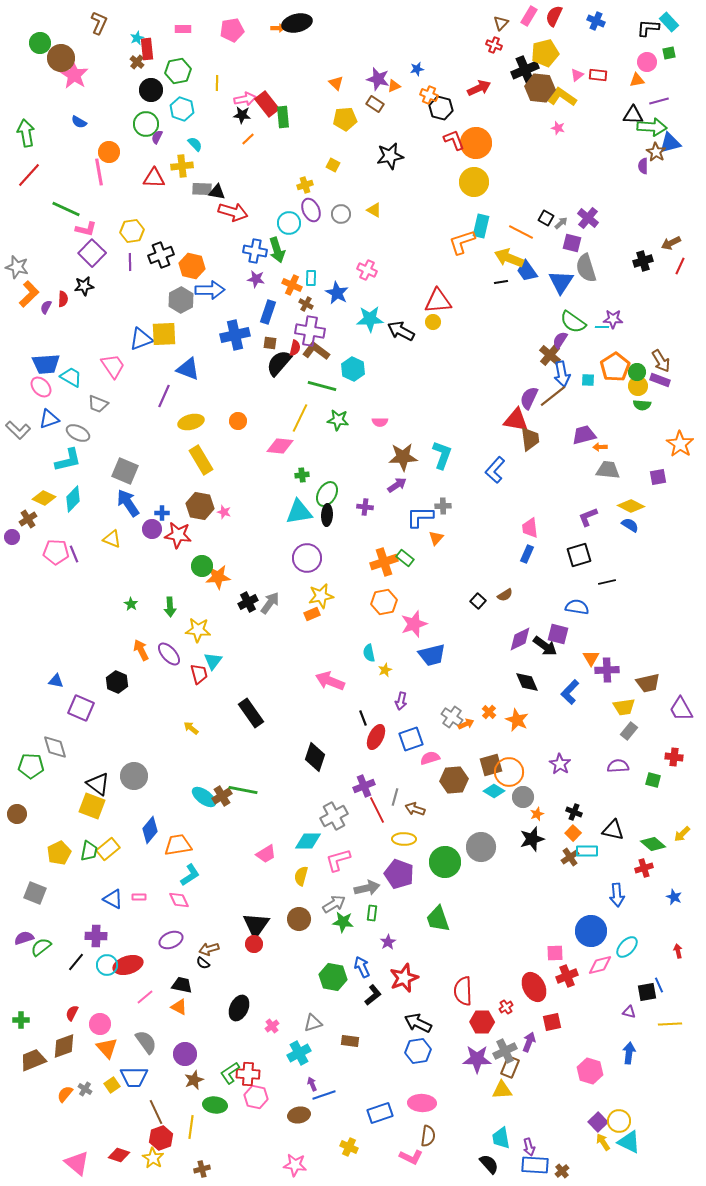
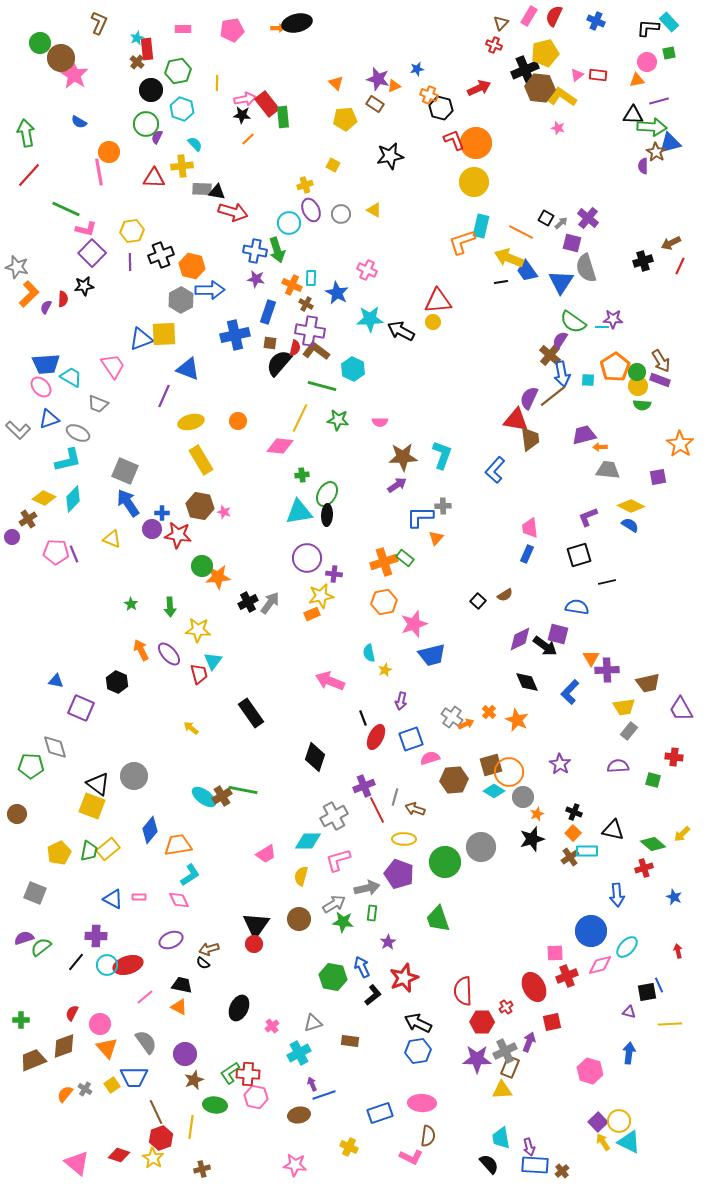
purple cross at (365, 507): moved 31 px left, 67 px down
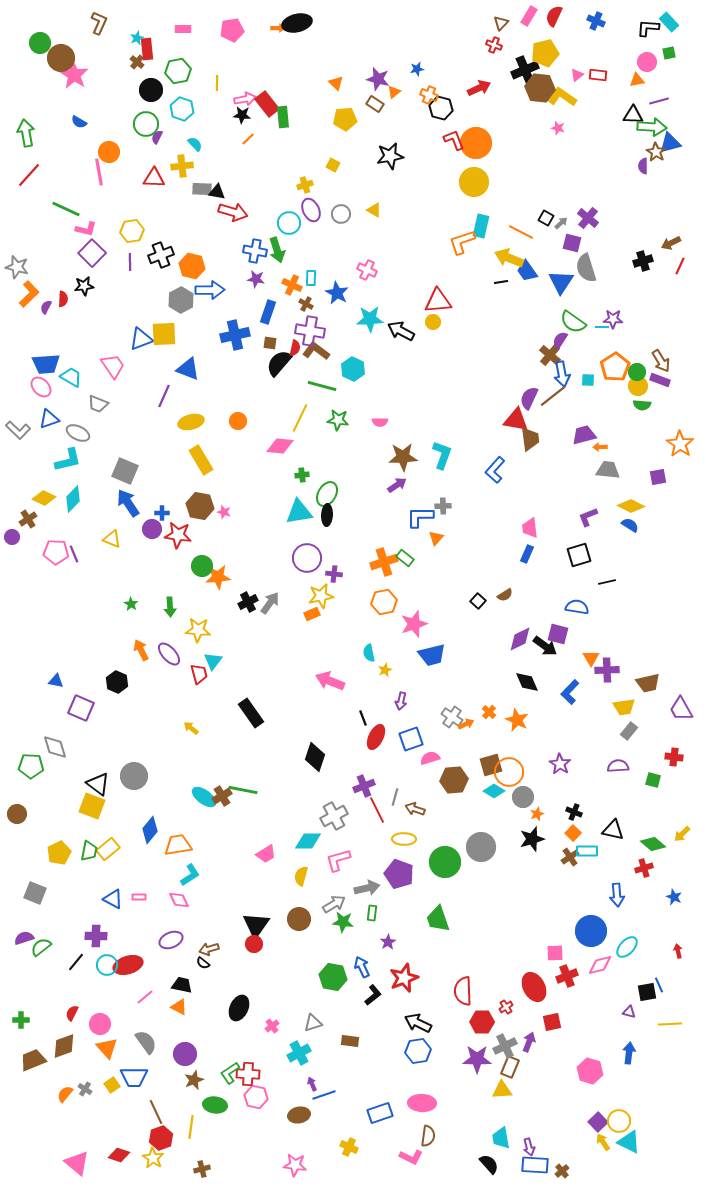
orange triangle at (394, 86): moved 6 px down; rotated 16 degrees counterclockwise
gray cross at (505, 1051): moved 5 px up
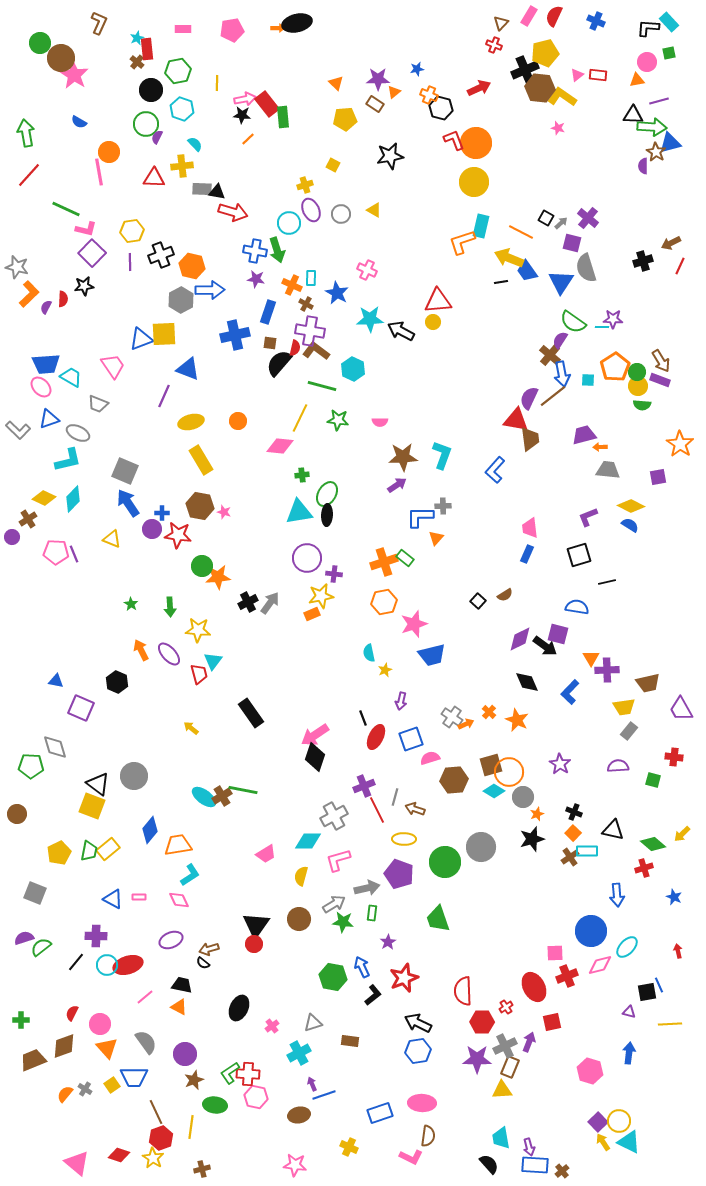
purple star at (378, 79): rotated 15 degrees counterclockwise
pink arrow at (330, 681): moved 15 px left, 54 px down; rotated 56 degrees counterclockwise
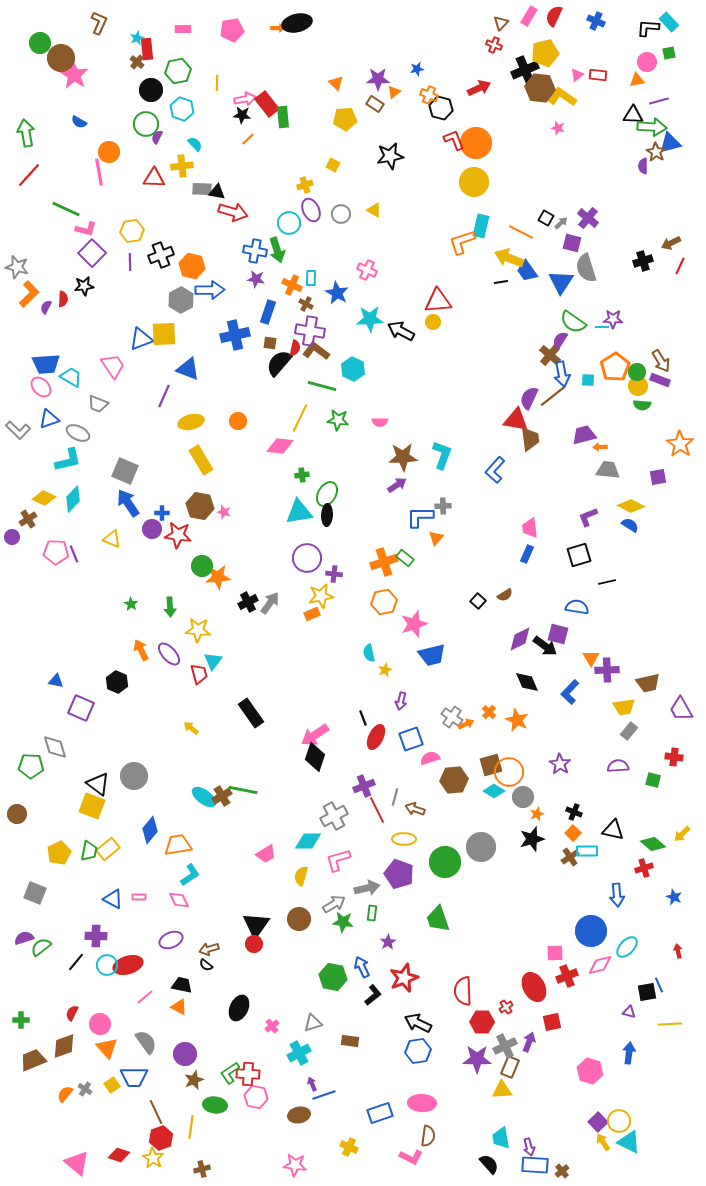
black semicircle at (203, 963): moved 3 px right, 2 px down
